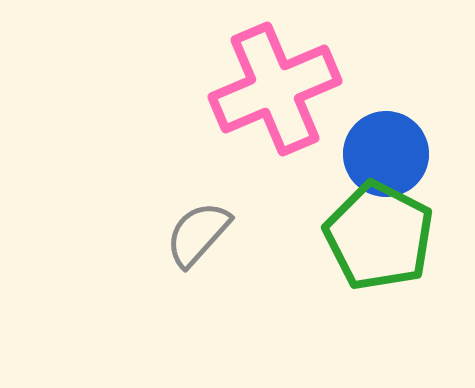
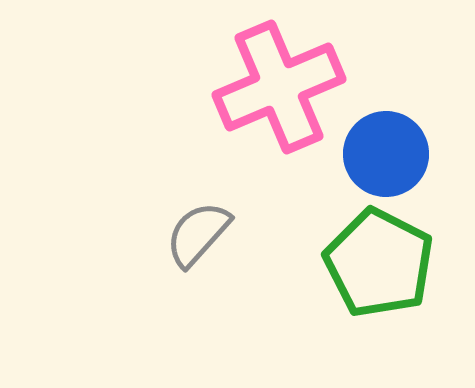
pink cross: moved 4 px right, 2 px up
green pentagon: moved 27 px down
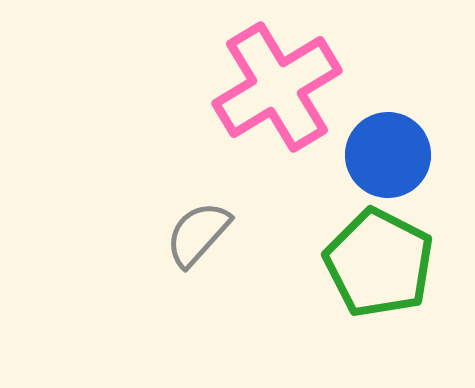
pink cross: moved 2 px left; rotated 8 degrees counterclockwise
blue circle: moved 2 px right, 1 px down
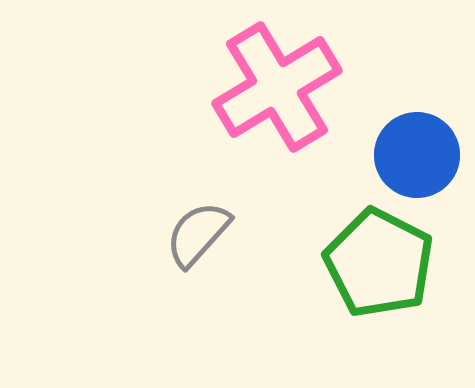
blue circle: moved 29 px right
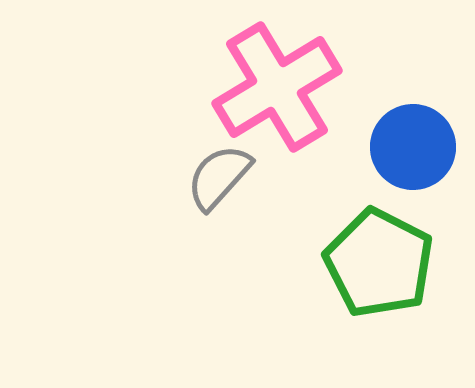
blue circle: moved 4 px left, 8 px up
gray semicircle: moved 21 px right, 57 px up
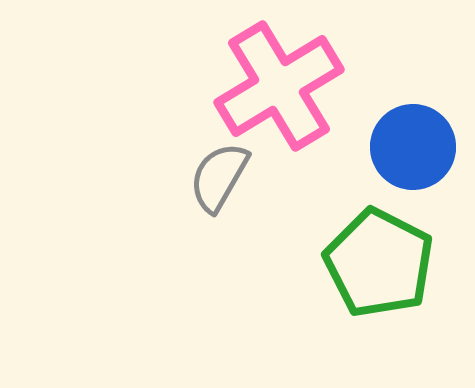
pink cross: moved 2 px right, 1 px up
gray semicircle: rotated 12 degrees counterclockwise
